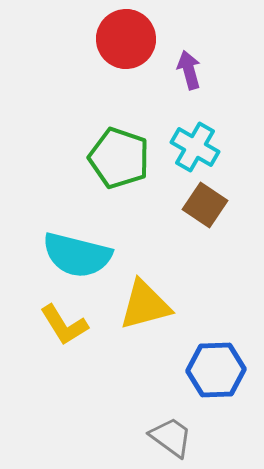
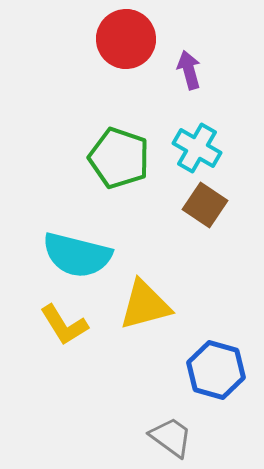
cyan cross: moved 2 px right, 1 px down
blue hexagon: rotated 18 degrees clockwise
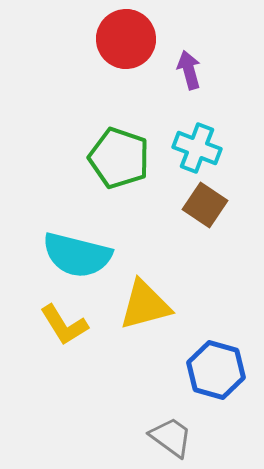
cyan cross: rotated 9 degrees counterclockwise
